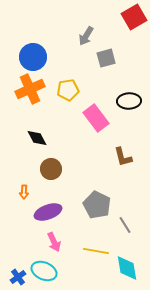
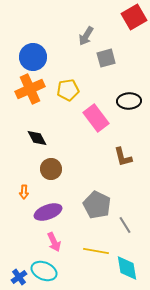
blue cross: moved 1 px right
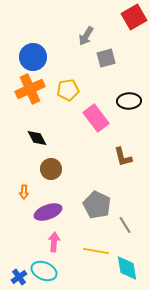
pink arrow: rotated 150 degrees counterclockwise
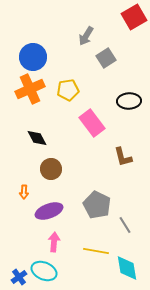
gray square: rotated 18 degrees counterclockwise
pink rectangle: moved 4 px left, 5 px down
purple ellipse: moved 1 px right, 1 px up
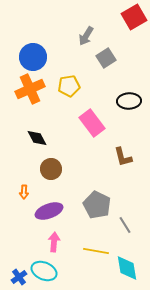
yellow pentagon: moved 1 px right, 4 px up
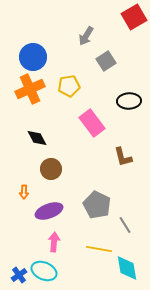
gray square: moved 3 px down
yellow line: moved 3 px right, 2 px up
blue cross: moved 2 px up
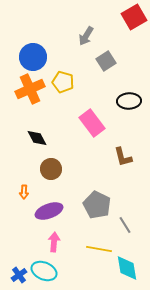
yellow pentagon: moved 6 px left, 4 px up; rotated 25 degrees clockwise
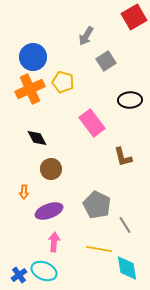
black ellipse: moved 1 px right, 1 px up
